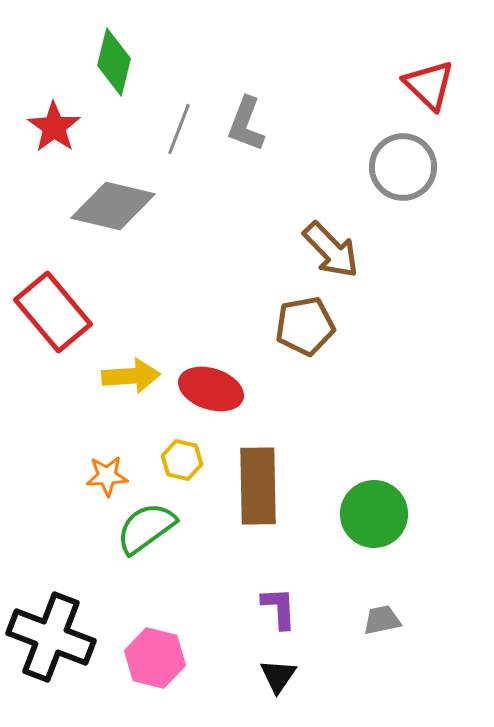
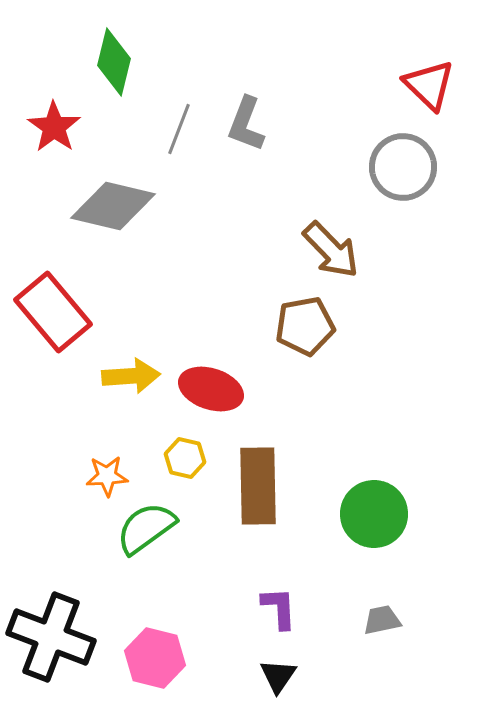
yellow hexagon: moved 3 px right, 2 px up
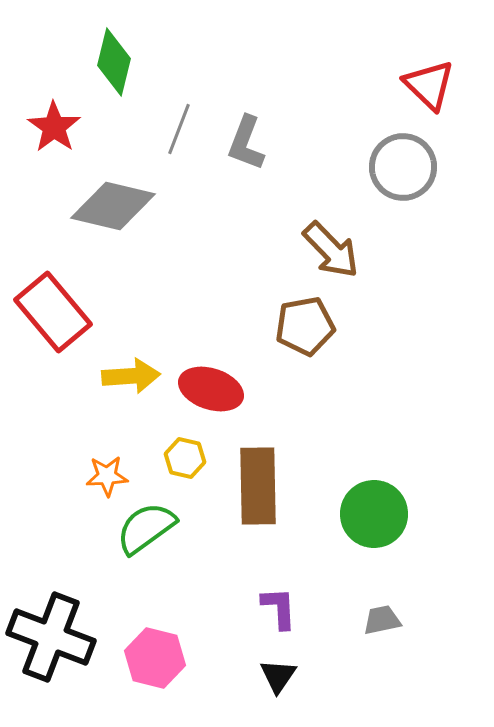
gray L-shape: moved 19 px down
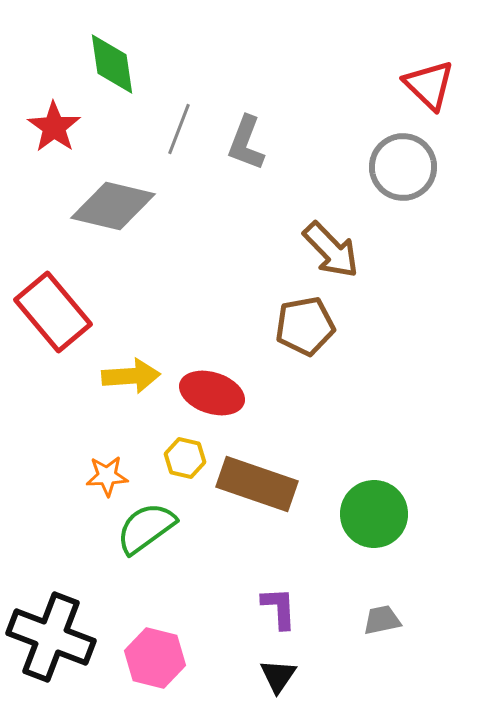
green diamond: moved 2 px left, 2 px down; rotated 22 degrees counterclockwise
red ellipse: moved 1 px right, 4 px down
brown rectangle: moved 1 px left, 2 px up; rotated 70 degrees counterclockwise
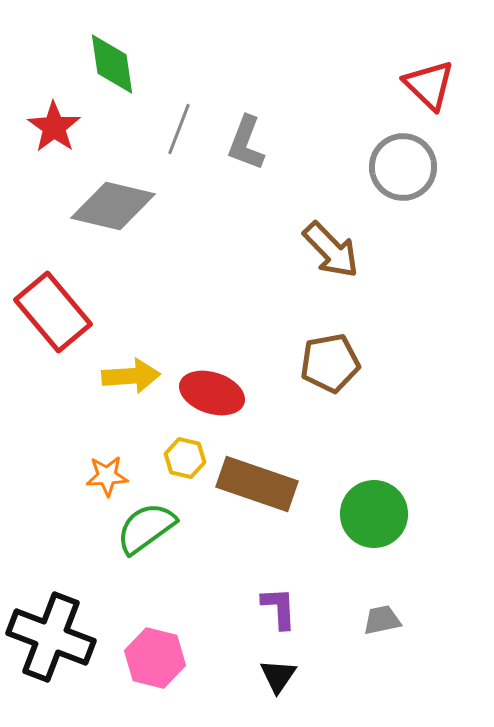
brown pentagon: moved 25 px right, 37 px down
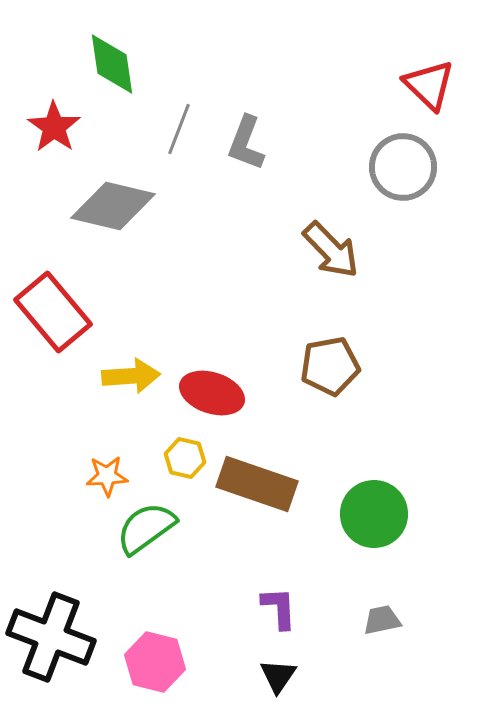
brown pentagon: moved 3 px down
pink hexagon: moved 4 px down
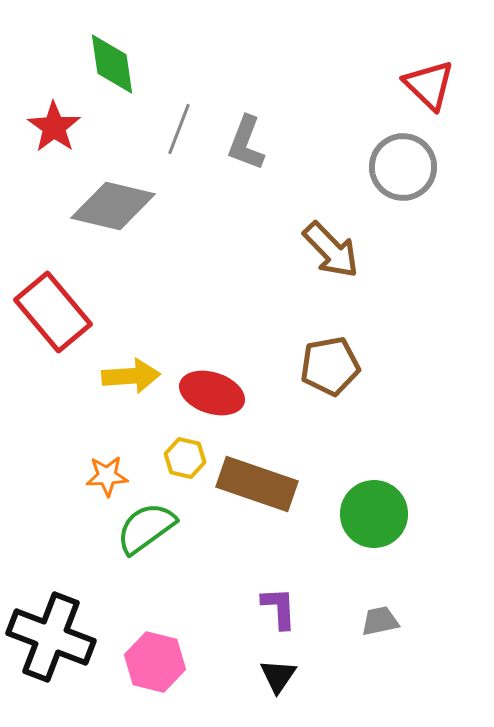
gray trapezoid: moved 2 px left, 1 px down
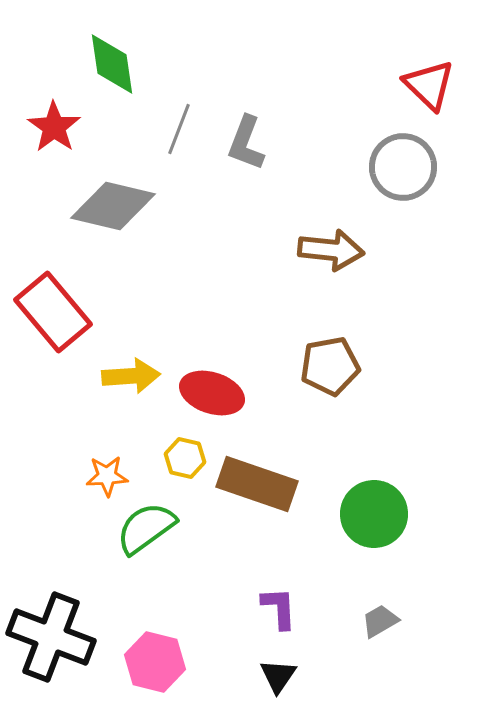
brown arrow: rotated 40 degrees counterclockwise
gray trapezoid: rotated 18 degrees counterclockwise
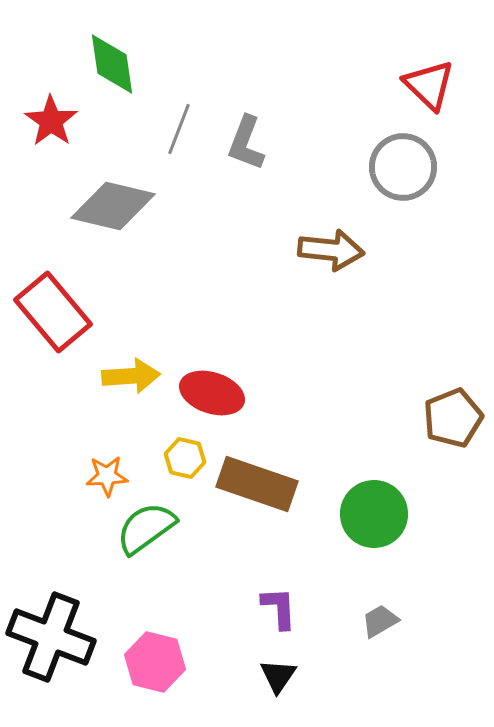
red star: moved 3 px left, 6 px up
brown pentagon: moved 123 px right, 52 px down; rotated 12 degrees counterclockwise
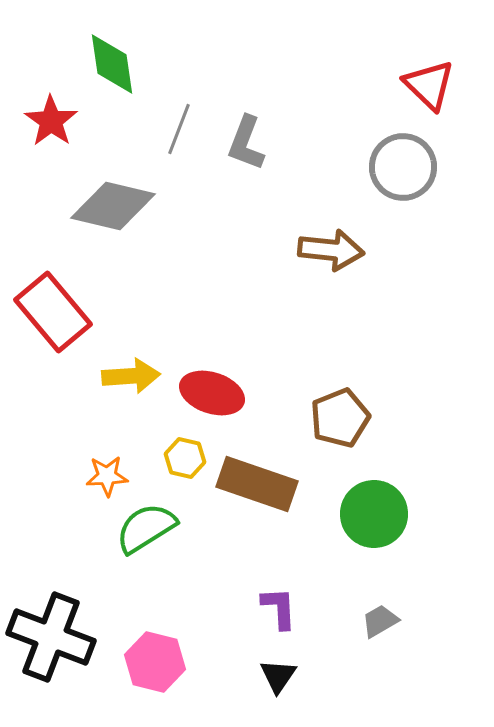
brown pentagon: moved 113 px left
green semicircle: rotated 4 degrees clockwise
